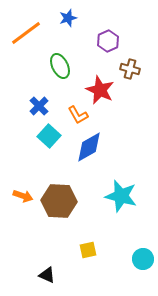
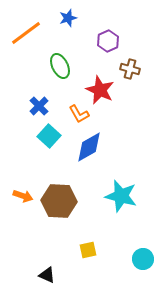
orange L-shape: moved 1 px right, 1 px up
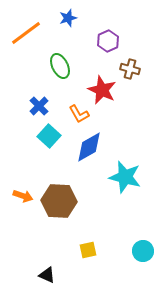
red star: moved 2 px right
cyan star: moved 4 px right, 19 px up
cyan circle: moved 8 px up
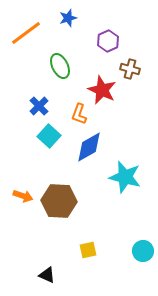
orange L-shape: rotated 50 degrees clockwise
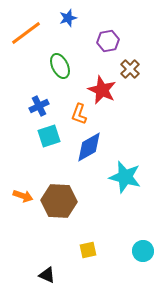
purple hexagon: rotated 15 degrees clockwise
brown cross: rotated 30 degrees clockwise
blue cross: rotated 18 degrees clockwise
cyan square: rotated 30 degrees clockwise
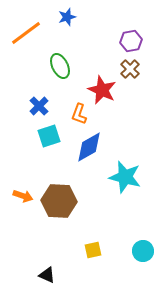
blue star: moved 1 px left, 1 px up
purple hexagon: moved 23 px right
blue cross: rotated 18 degrees counterclockwise
yellow square: moved 5 px right
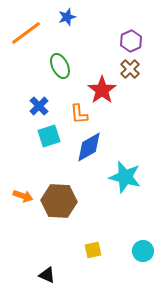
purple hexagon: rotated 15 degrees counterclockwise
red star: rotated 12 degrees clockwise
orange L-shape: rotated 25 degrees counterclockwise
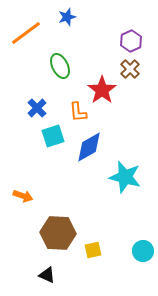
blue cross: moved 2 px left, 2 px down
orange L-shape: moved 1 px left, 2 px up
cyan square: moved 4 px right
brown hexagon: moved 1 px left, 32 px down
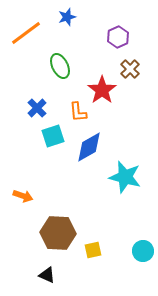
purple hexagon: moved 13 px left, 4 px up
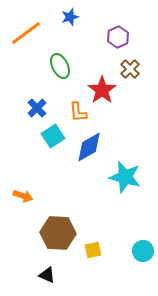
blue star: moved 3 px right
cyan square: rotated 15 degrees counterclockwise
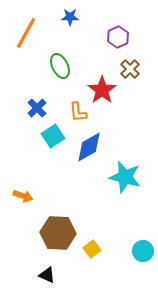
blue star: rotated 18 degrees clockwise
orange line: rotated 24 degrees counterclockwise
yellow square: moved 1 px left, 1 px up; rotated 24 degrees counterclockwise
